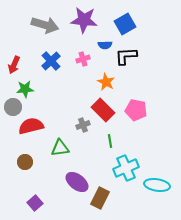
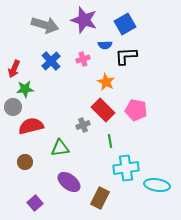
purple star: rotated 12 degrees clockwise
red arrow: moved 4 px down
cyan cross: rotated 15 degrees clockwise
purple ellipse: moved 8 px left
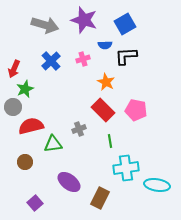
green star: rotated 18 degrees counterclockwise
gray cross: moved 4 px left, 4 px down
green triangle: moved 7 px left, 4 px up
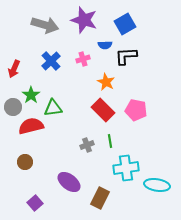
green star: moved 6 px right, 6 px down; rotated 12 degrees counterclockwise
gray cross: moved 8 px right, 16 px down
green triangle: moved 36 px up
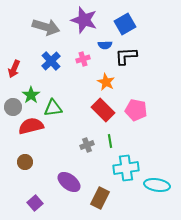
gray arrow: moved 1 px right, 2 px down
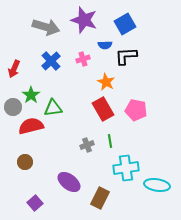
red rectangle: moved 1 px up; rotated 15 degrees clockwise
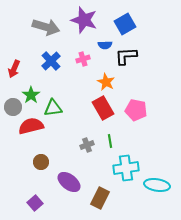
red rectangle: moved 1 px up
brown circle: moved 16 px right
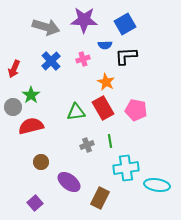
purple star: rotated 16 degrees counterclockwise
green triangle: moved 23 px right, 4 px down
